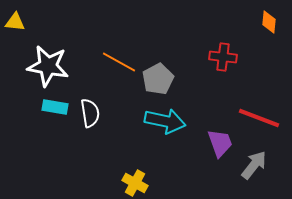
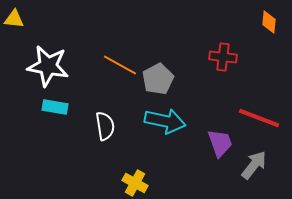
yellow triangle: moved 1 px left, 3 px up
orange line: moved 1 px right, 3 px down
white semicircle: moved 15 px right, 13 px down
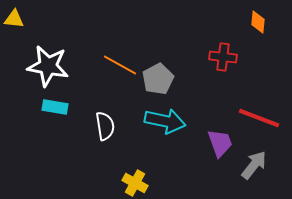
orange diamond: moved 11 px left
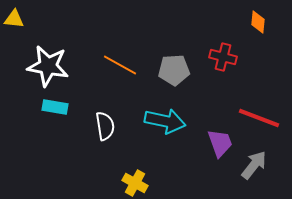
red cross: rotated 8 degrees clockwise
gray pentagon: moved 16 px right, 9 px up; rotated 24 degrees clockwise
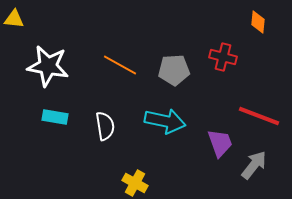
cyan rectangle: moved 10 px down
red line: moved 2 px up
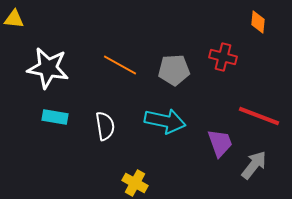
white star: moved 2 px down
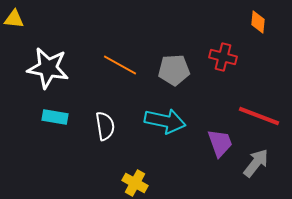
gray arrow: moved 2 px right, 2 px up
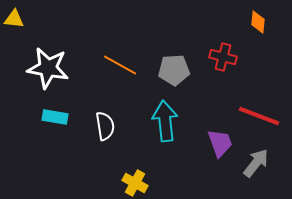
cyan arrow: rotated 108 degrees counterclockwise
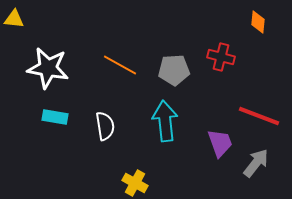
red cross: moved 2 px left
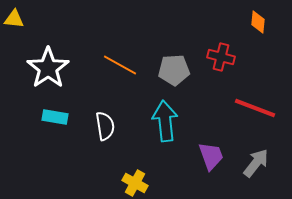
white star: rotated 27 degrees clockwise
red line: moved 4 px left, 8 px up
purple trapezoid: moved 9 px left, 13 px down
